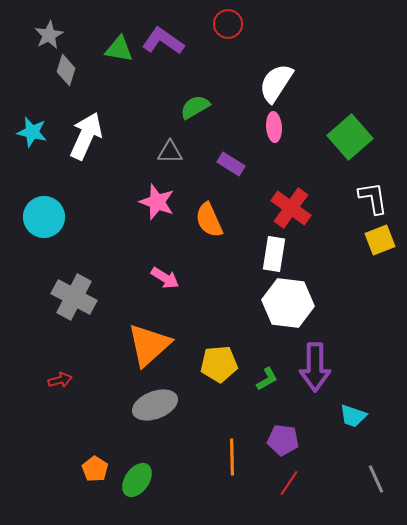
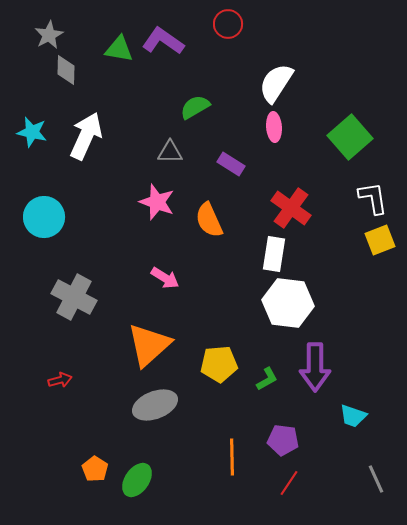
gray diamond: rotated 16 degrees counterclockwise
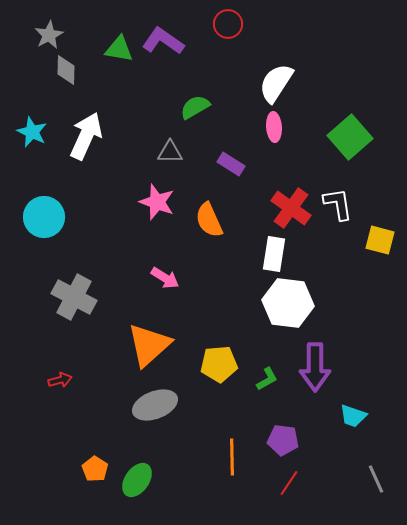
cyan star: rotated 12 degrees clockwise
white L-shape: moved 35 px left, 6 px down
yellow square: rotated 36 degrees clockwise
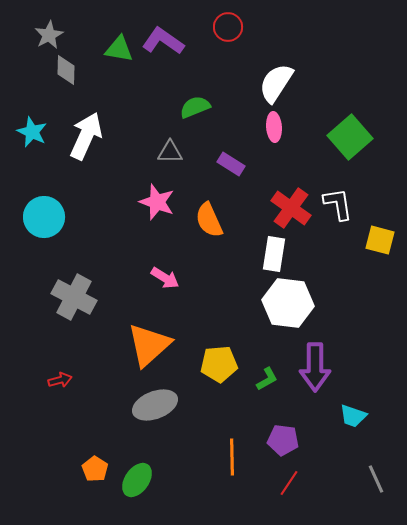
red circle: moved 3 px down
green semicircle: rotated 8 degrees clockwise
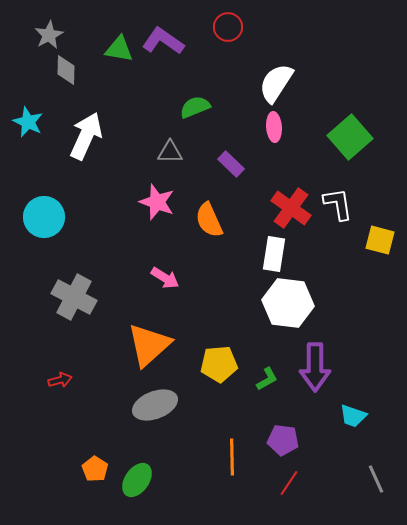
cyan star: moved 4 px left, 10 px up
purple rectangle: rotated 12 degrees clockwise
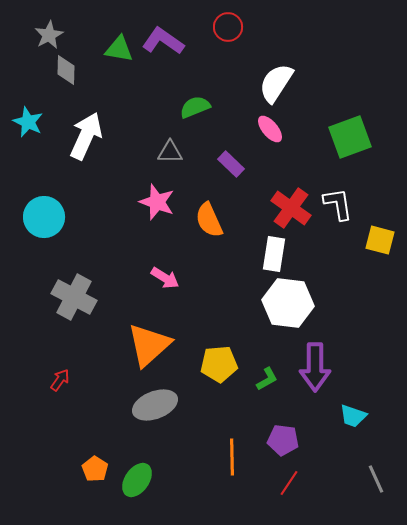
pink ellipse: moved 4 px left, 2 px down; rotated 36 degrees counterclockwise
green square: rotated 21 degrees clockwise
red arrow: rotated 40 degrees counterclockwise
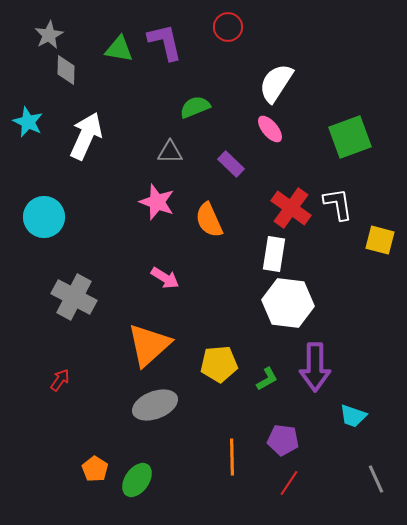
purple L-shape: moved 2 px right, 1 px down; rotated 42 degrees clockwise
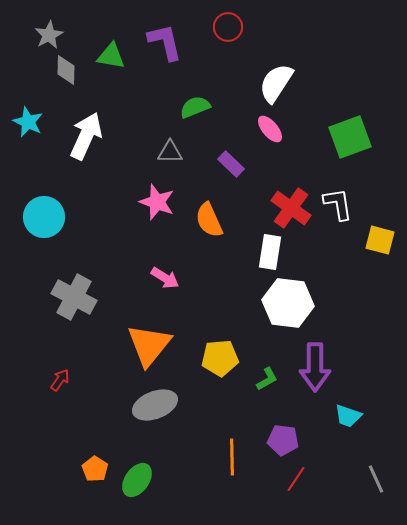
green triangle: moved 8 px left, 7 px down
white rectangle: moved 4 px left, 2 px up
orange triangle: rotated 9 degrees counterclockwise
yellow pentagon: moved 1 px right, 6 px up
cyan trapezoid: moved 5 px left
red line: moved 7 px right, 4 px up
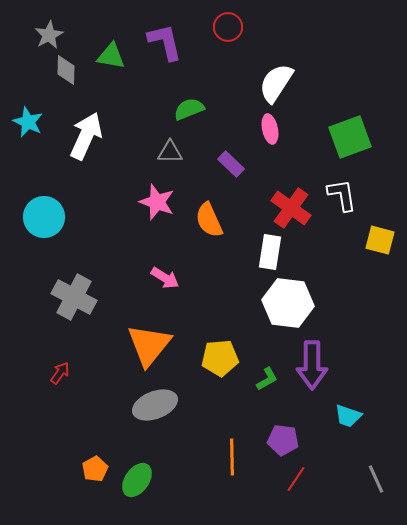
green semicircle: moved 6 px left, 2 px down
pink ellipse: rotated 28 degrees clockwise
white L-shape: moved 4 px right, 9 px up
purple arrow: moved 3 px left, 2 px up
red arrow: moved 7 px up
orange pentagon: rotated 10 degrees clockwise
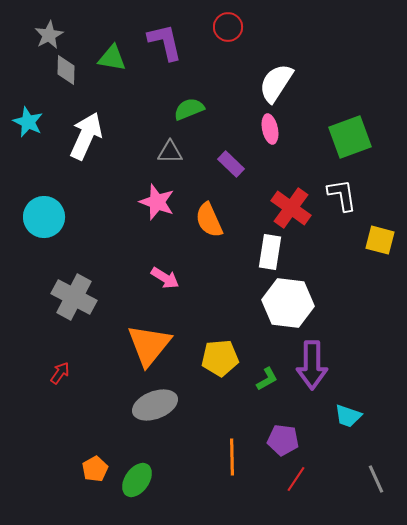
green triangle: moved 1 px right, 2 px down
